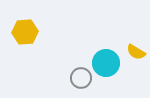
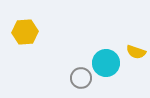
yellow semicircle: rotated 12 degrees counterclockwise
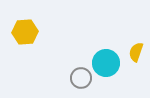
yellow semicircle: rotated 90 degrees clockwise
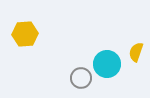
yellow hexagon: moved 2 px down
cyan circle: moved 1 px right, 1 px down
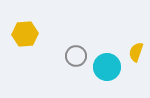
cyan circle: moved 3 px down
gray circle: moved 5 px left, 22 px up
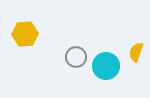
gray circle: moved 1 px down
cyan circle: moved 1 px left, 1 px up
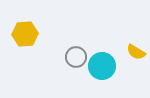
yellow semicircle: rotated 78 degrees counterclockwise
cyan circle: moved 4 px left
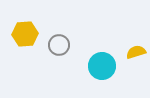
yellow semicircle: rotated 132 degrees clockwise
gray circle: moved 17 px left, 12 px up
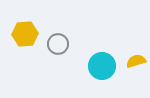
gray circle: moved 1 px left, 1 px up
yellow semicircle: moved 9 px down
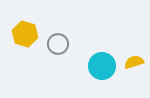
yellow hexagon: rotated 20 degrees clockwise
yellow semicircle: moved 2 px left, 1 px down
